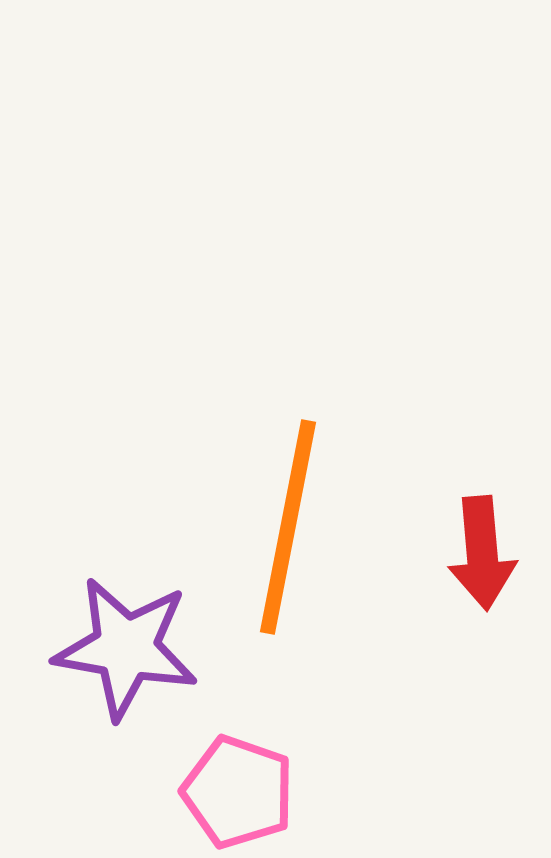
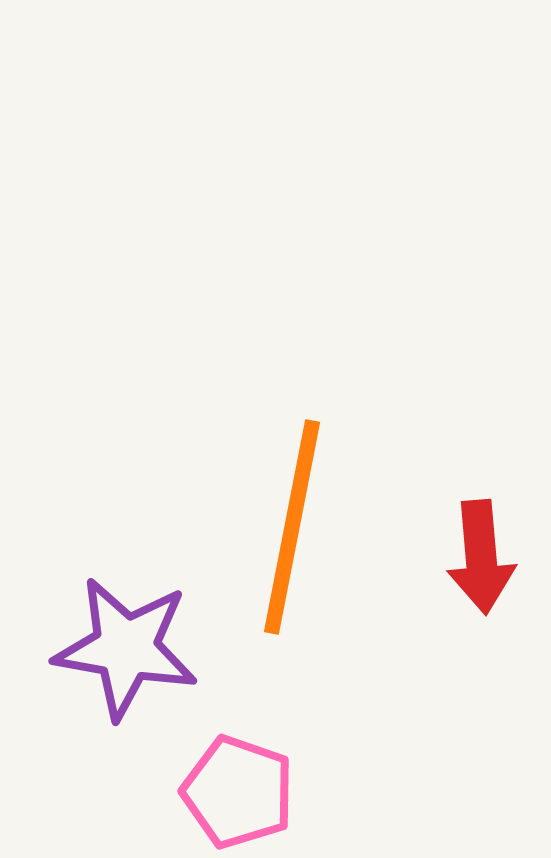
orange line: moved 4 px right
red arrow: moved 1 px left, 4 px down
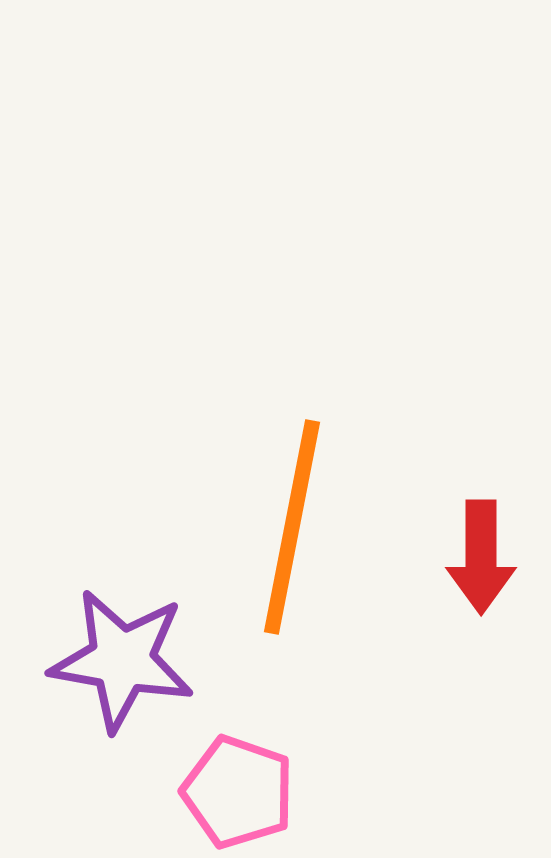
red arrow: rotated 5 degrees clockwise
purple star: moved 4 px left, 12 px down
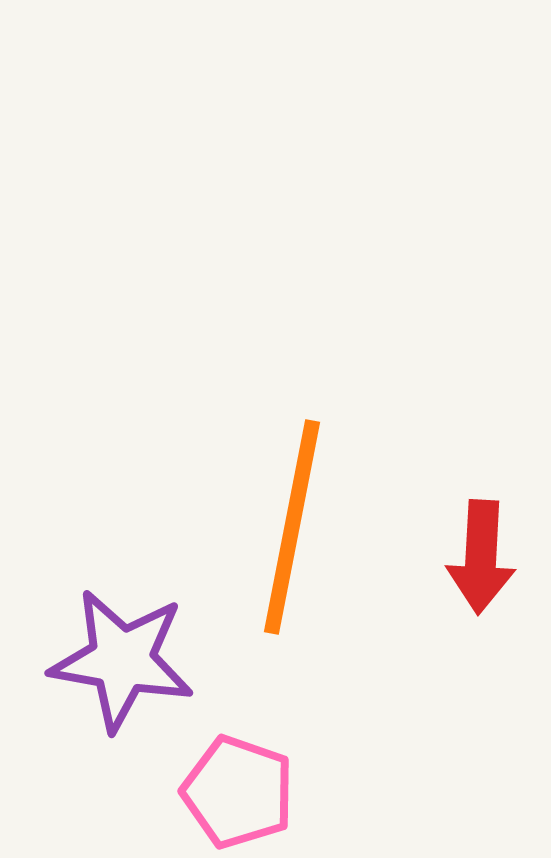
red arrow: rotated 3 degrees clockwise
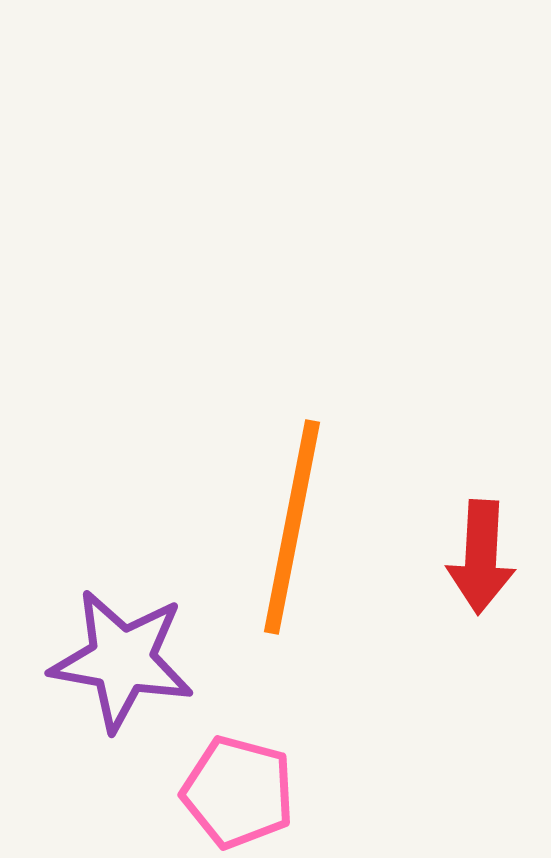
pink pentagon: rotated 4 degrees counterclockwise
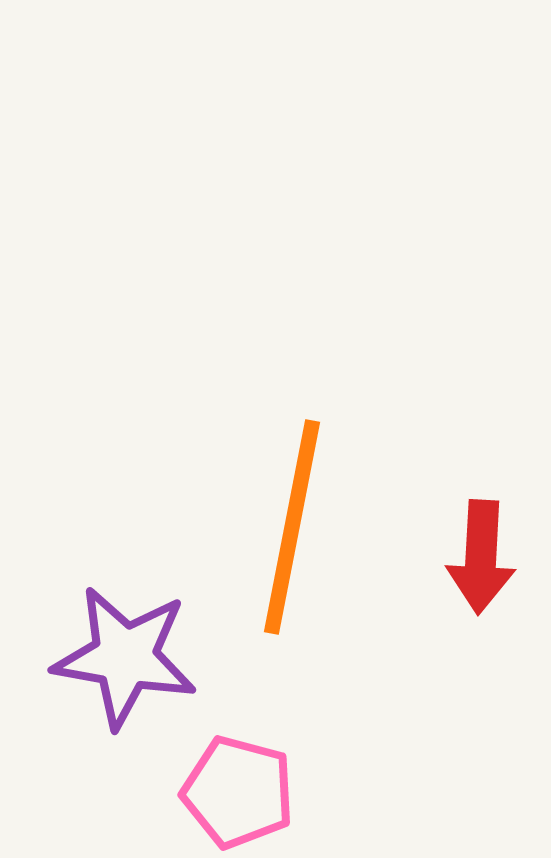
purple star: moved 3 px right, 3 px up
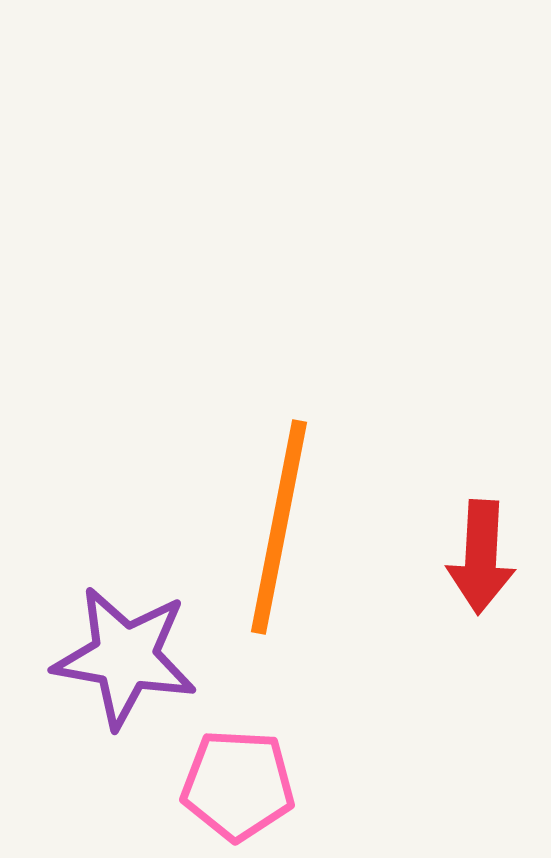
orange line: moved 13 px left
pink pentagon: moved 7 px up; rotated 12 degrees counterclockwise
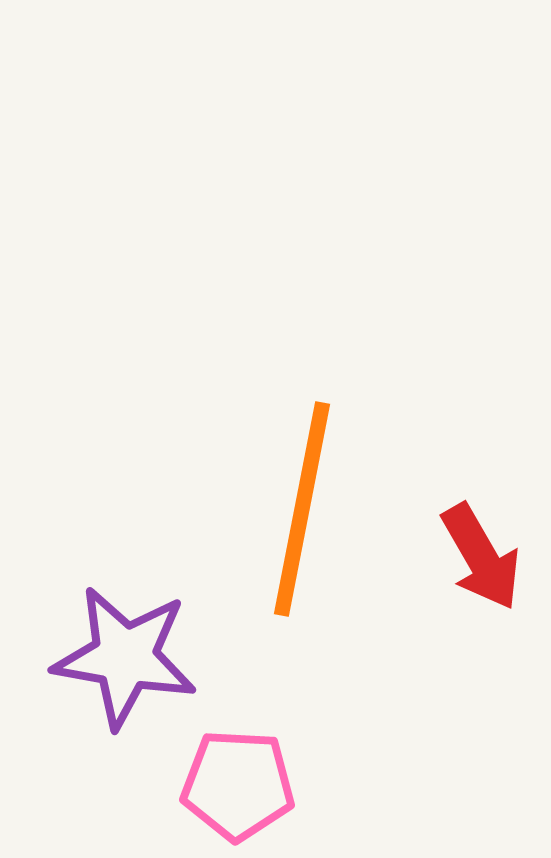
orange line: moved 23 px right, 18 px up
red arrow: rotated 33 degrees counterclockwise
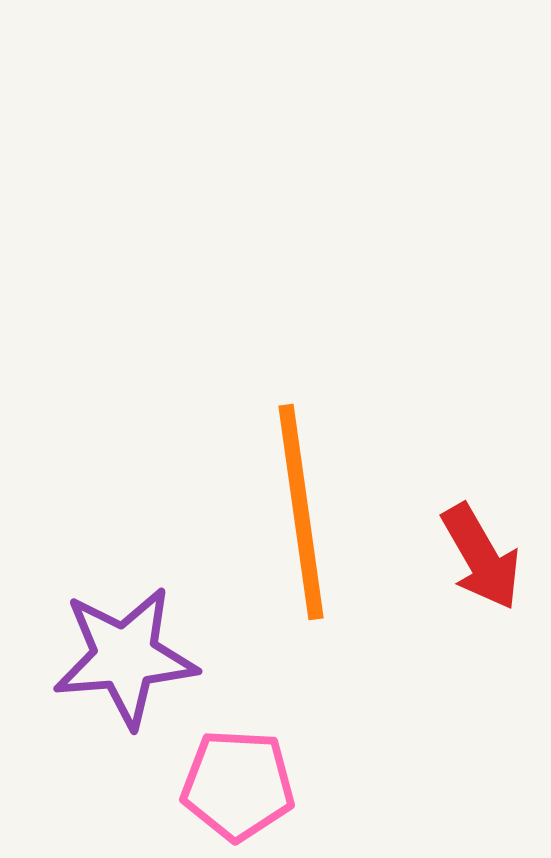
orange line: moved 1 px left, 3 px down; rotated 19 degrees counterclockwise
purple star: rotated 15 degrees counterclockwise
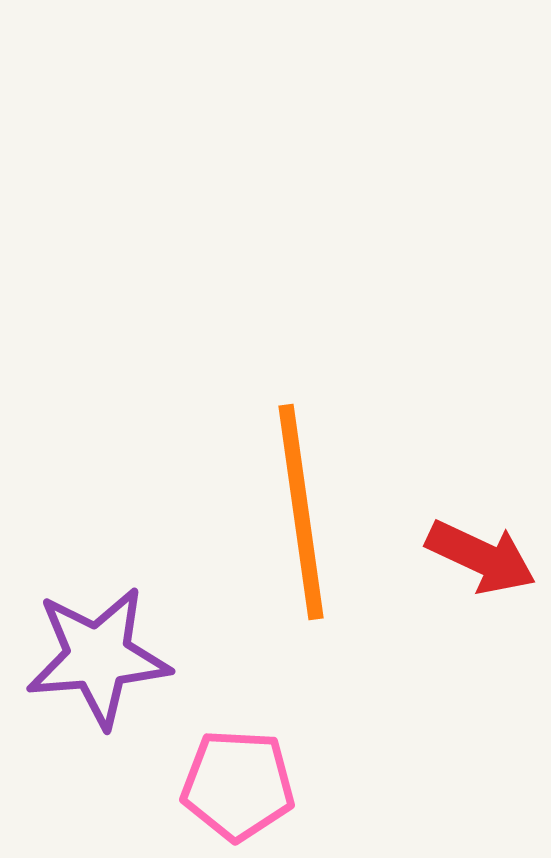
red arrow: rotated 35 degrees counterclockwise
purple star: moved 27 px left
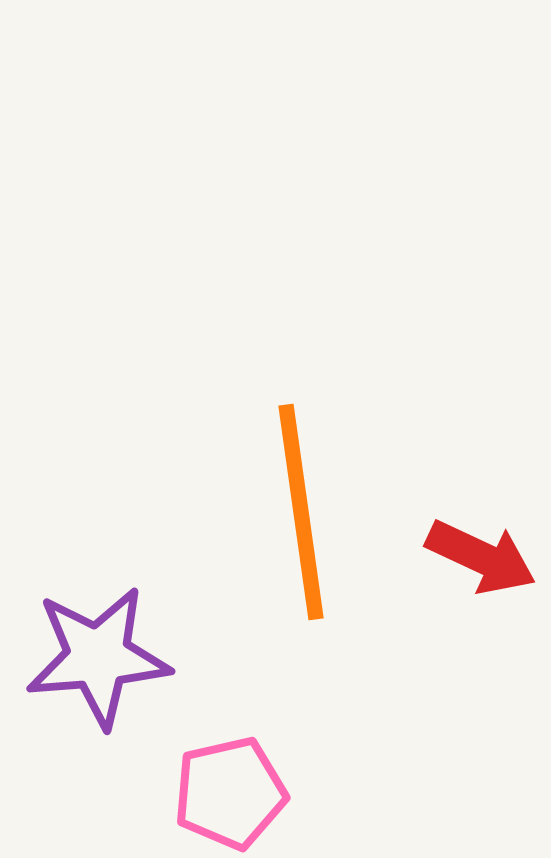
pink pentagon: moved 8 px left, 8 px down; rotated 16 degrees counterclockwise
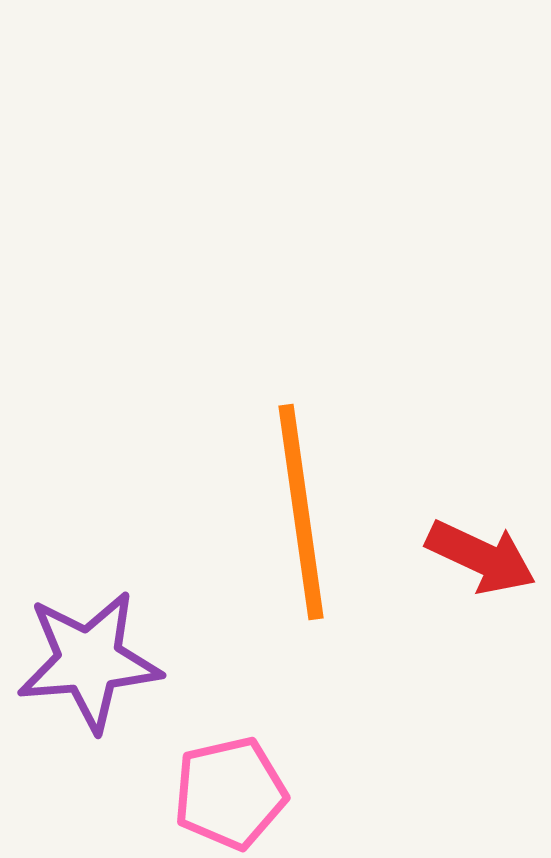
purple star: moved 9 px left, 4 px down
